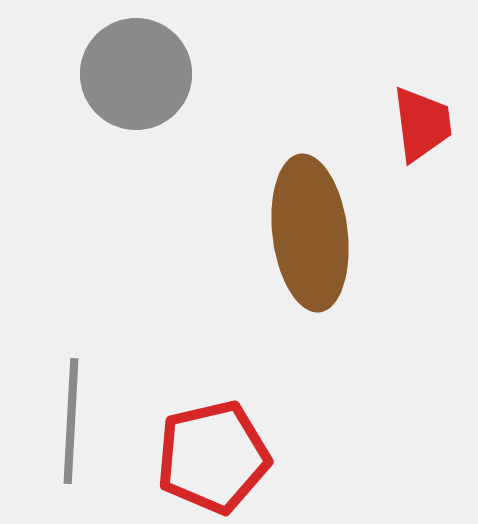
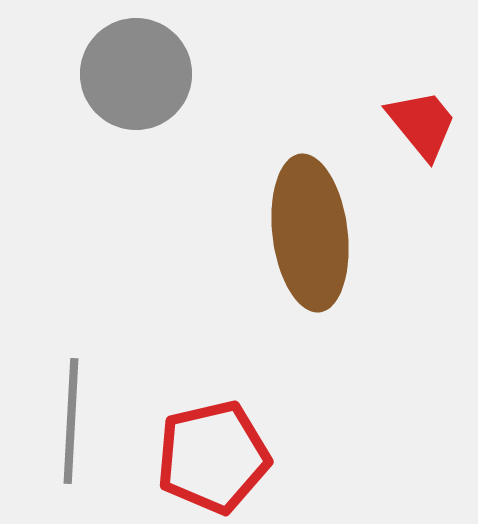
red trapezoid: rotated 32 degrees counterclockwise
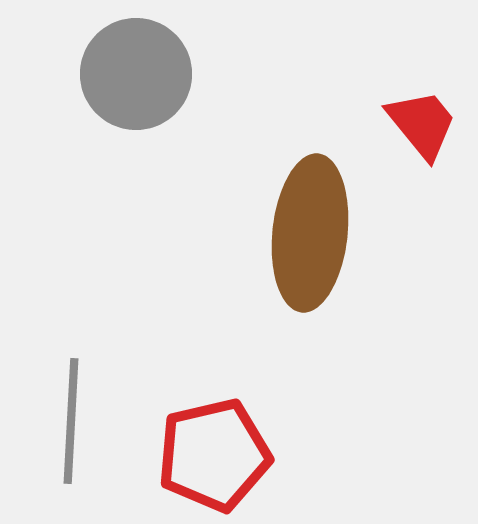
brown ellipse: rotated 13 degrees clockwise
red pentagon: moved 1 px right, 2 px up
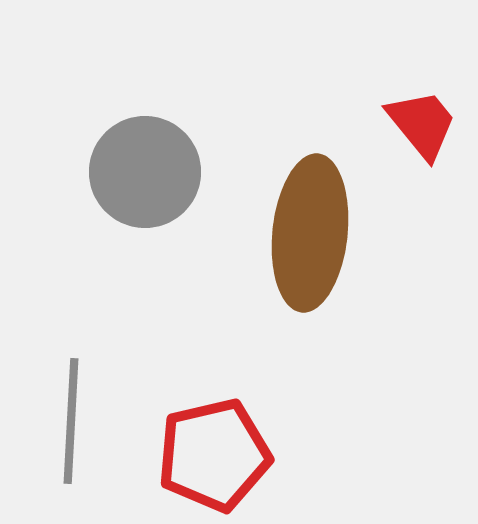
gray circle: moved 9 px right, 98 px down
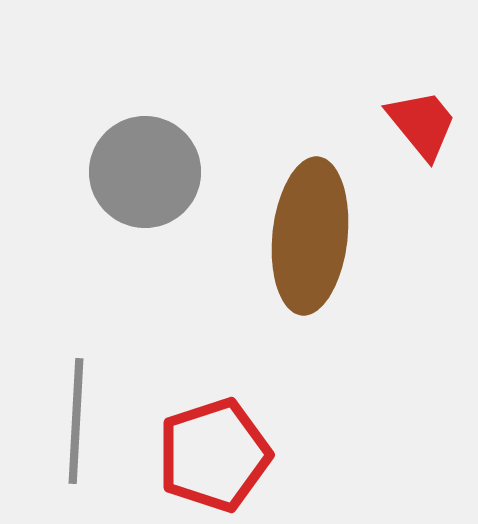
brown ellipse: moved 3 px down
gray line: moved 5 px right
red pentagon: rotated 5 degrees counterclockwise
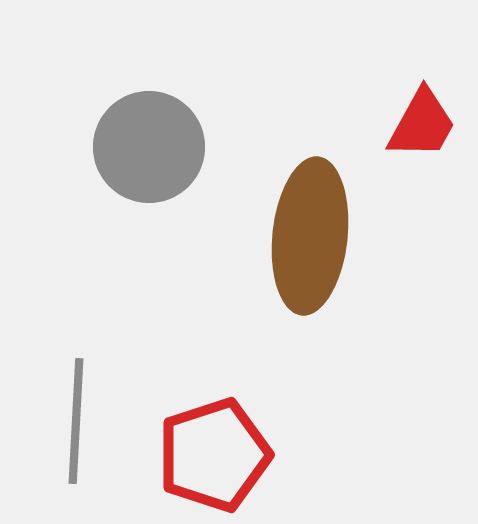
red trapezoid: rotated 68 degrees clockwise
gray circle: moved 4 px right, 25 px up
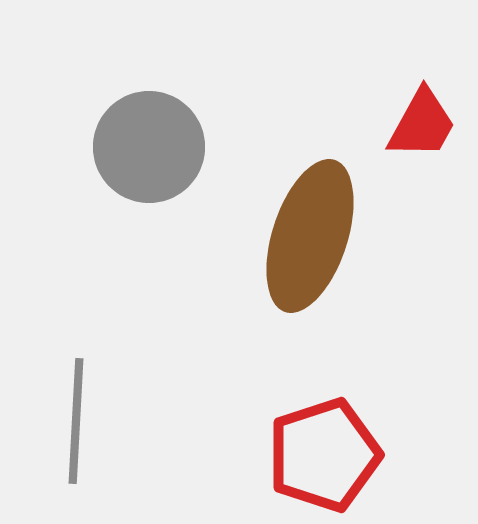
brown ellipse: rotated 12 degrees clockwise
red pentagon: moved 110 px right
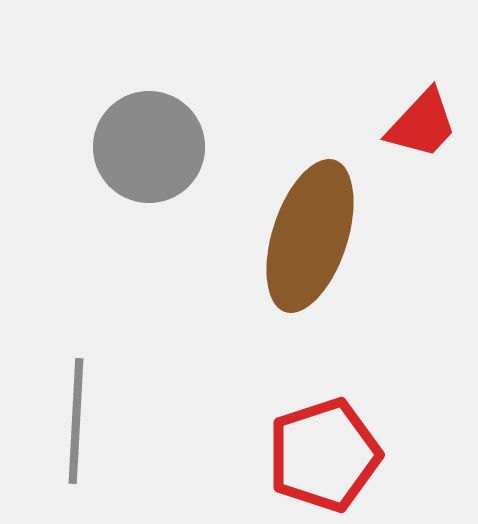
red trapezoid: rotated 14 degrees clockwise
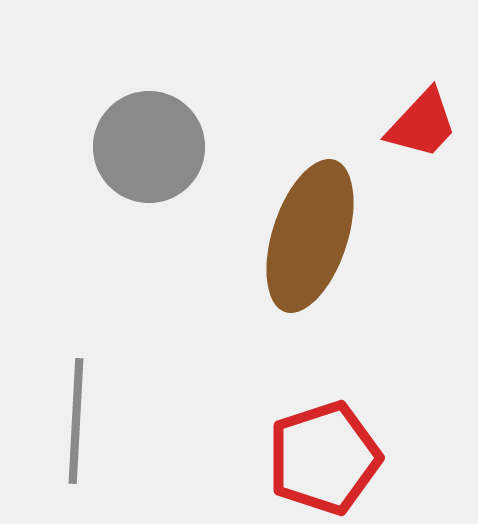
red pentagon: moved 3 px down
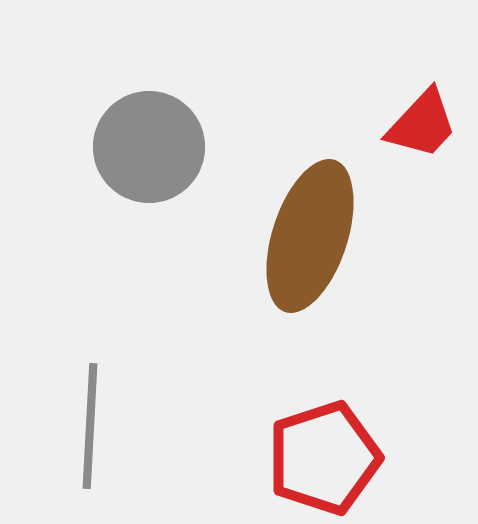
gray line: moved 14 px right, 5 px down
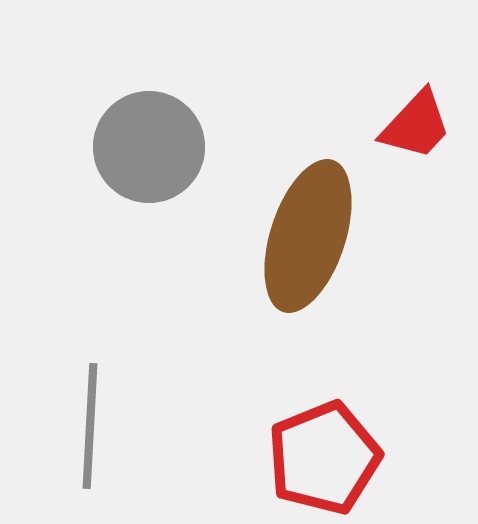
red trapezoid: moved 6 px left, 1 px down
brown ellipse: moved 2 px left
red pentagon: rotated 4 degrees counterclockwise
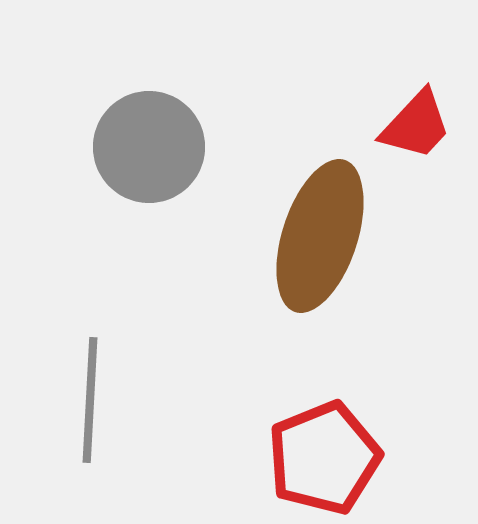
brown ellipse: moved 12 px right
gray line: moved 26 px up
